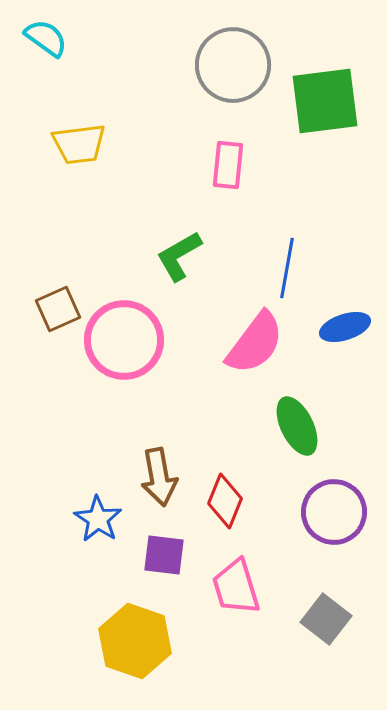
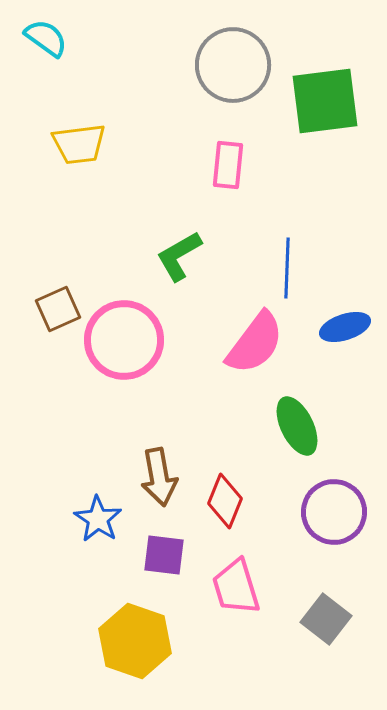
blue line: rotated 8 degrees counterclockwise
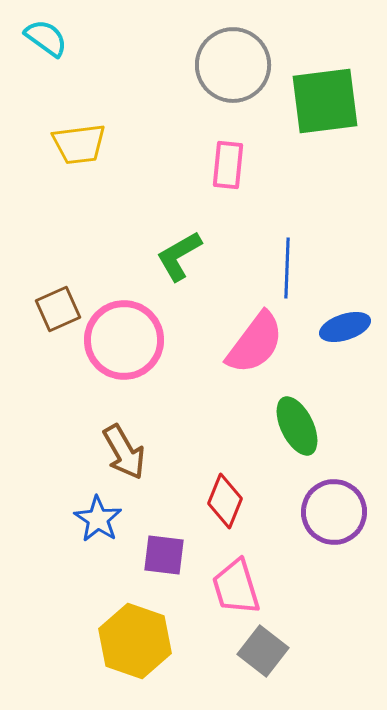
brown arrow: moved 35 px left, 25 px up; rotated 20 degrees counterclockwise
gray square: moved 63 px left, 32 px down
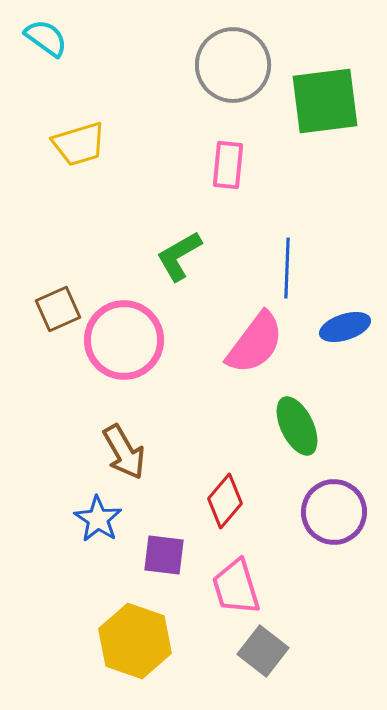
yellow trapezoid: rotated 10 degrees counterclockwise
red diamond: rotated 18 degrees clockwise
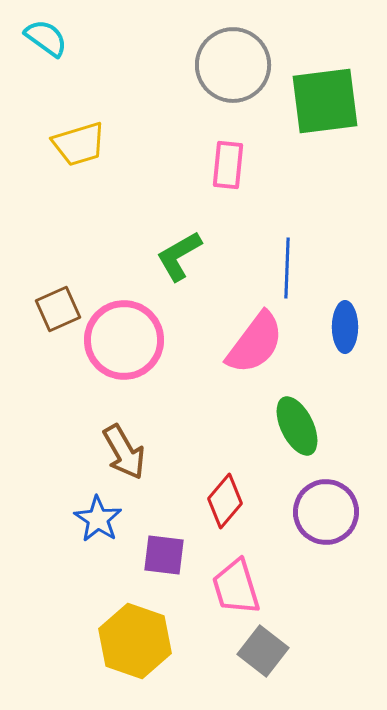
blue ellipse: rotated 72 degrees counterclockwise
purple circle: moved 8 px left
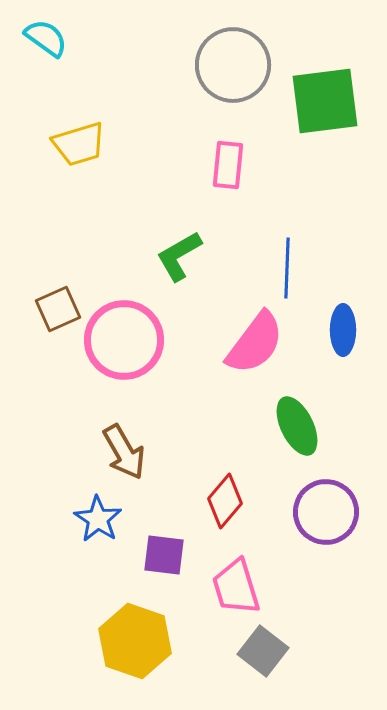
blue ellipse: moved 2 px left, 3 px down
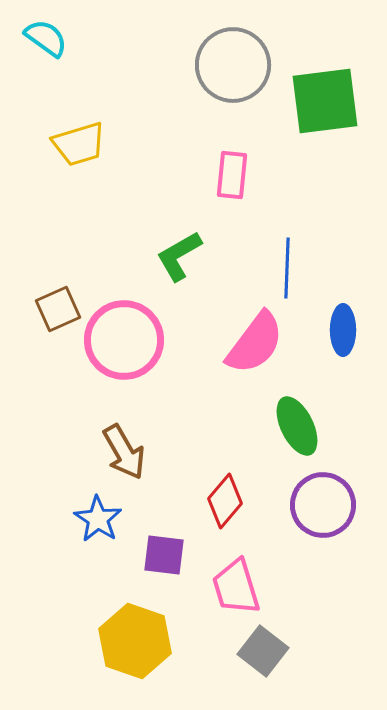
pink rectangle: moved 4 px right, 10 px down
purple circle: moved 3 px left, 7 px up
